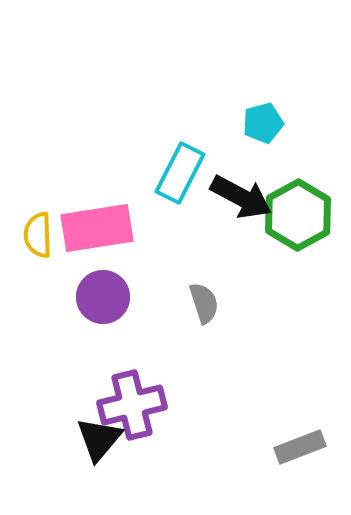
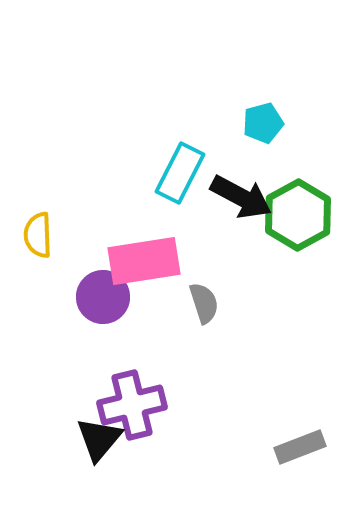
pink rectangle: moved 47 px right, 33 px down
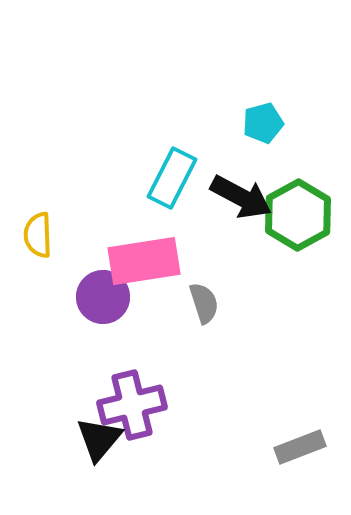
cyan rectangle: moved 8 px left, 5 px down
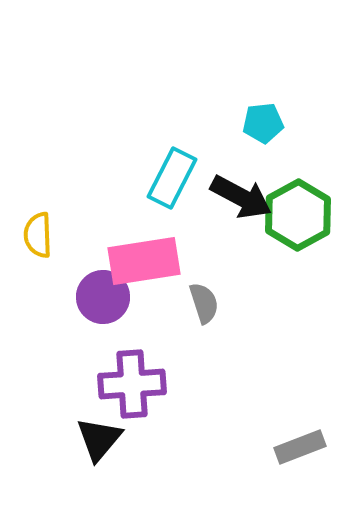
cyan pentagon: rotated 9 degrees clockwise
purple cross: moved 21 px up; rotated 10 degrees clockwise
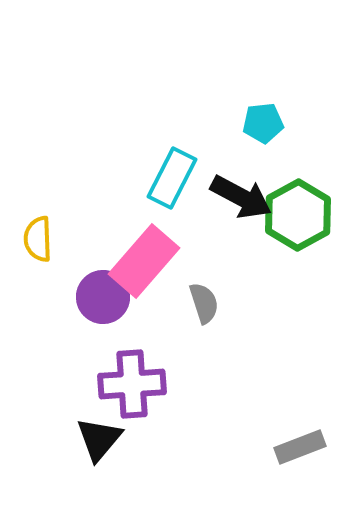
yellow semicircle: moved 4 px down
pink rectangle: rotated 40 degrees counterclockwise
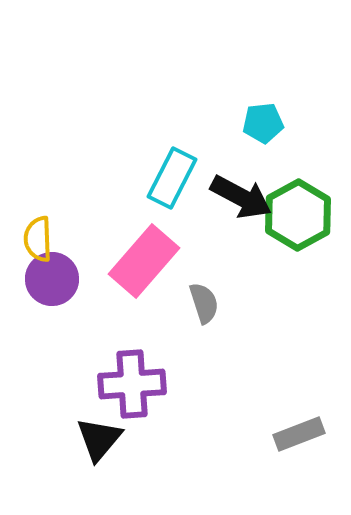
purple circle: moved 51 px left, 18 px up
gray rectangle: moved 1 px left, 13 px up
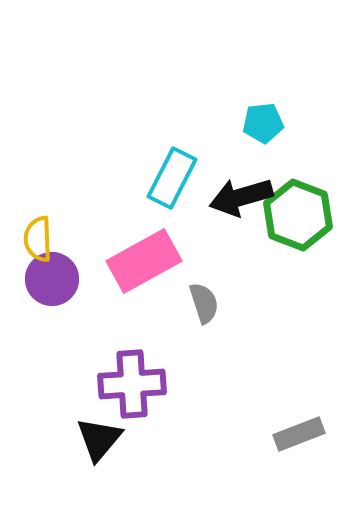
black arrow: rotated 136 degrees clockwise
green hexagon: rotated 10 degrees counterclockwise
pink rectangle: rotated 20 degrees clockwise
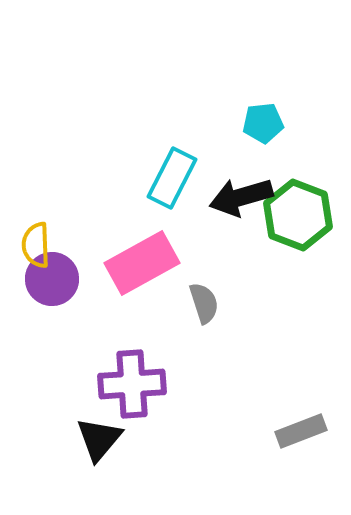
yellow semicircle: moved 2 px left, 6 px down
pink rectangle: moved 2 px left, 2 px down
gray rectangle: moved 2 px right, 3 px up
